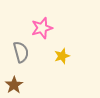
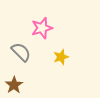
gray semicircle: rotated 30 degrees counterclockwise
yellow star: moved 1 px left, 1 px down
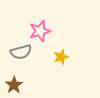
pink star: moved 2 px left, 3 px down
gray semicircle: rotated 120 degrees clockwise
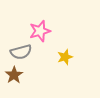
yellow star: moved 4 px right
brown star: moved 10 px up
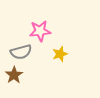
pink star: rotated 10 degrees clockwise
yellow star: moved 5 px left, 3 px up
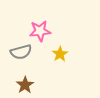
yellow star: rotated 14 degrees counterclockwise
brown star: moved 11 px right, 10 px down
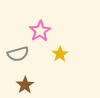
pink star: rotated 25 degrees counterclockwise
gray semicircle: moved 3 px left, 2 px down
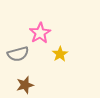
pink star: moved 2 px down
brown star: rotated 18 degrees clockwise
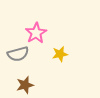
pink star: moved 4 px left
yellow star: rotated 21 degrees clockwise
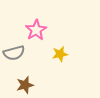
pink star: moved 3 px up
gray semicircle: moved 4 px left, 1 px up
